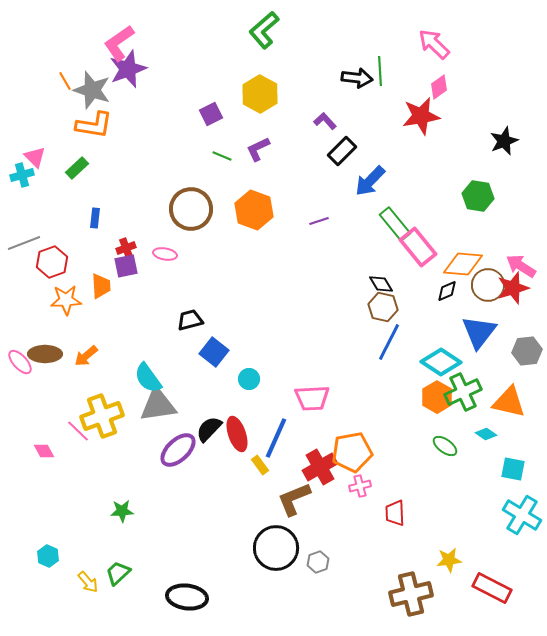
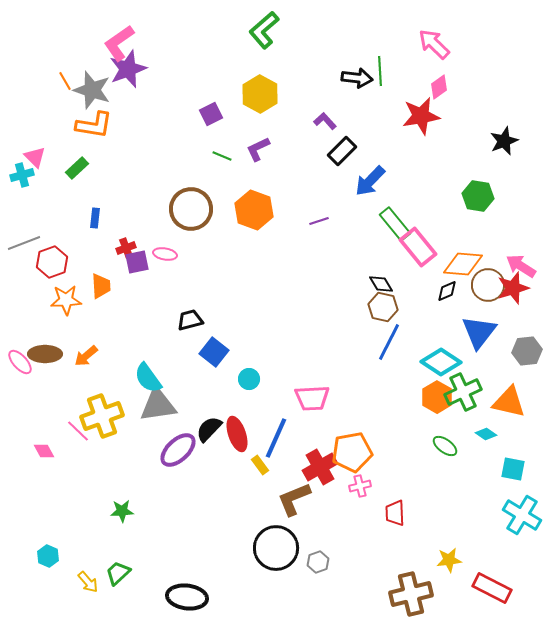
purple square at (126, 266): moved 11 px right, 4 px up
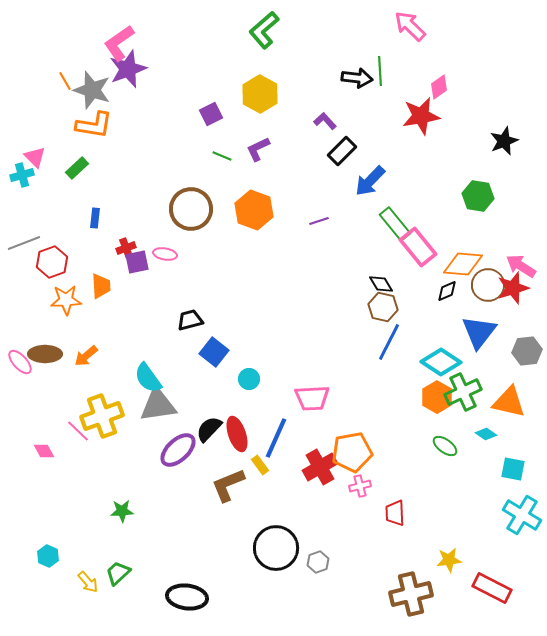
pink arrow at (434, 44): moved 24 px left, 18 px up
brown L-shape at (294, 499): moved 66 px left, 14 px up
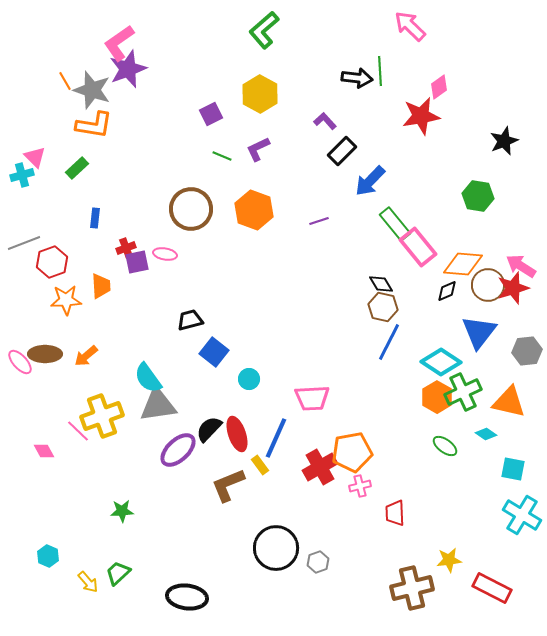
brown cross at (411, 594): moved 1 px right, 6 px up
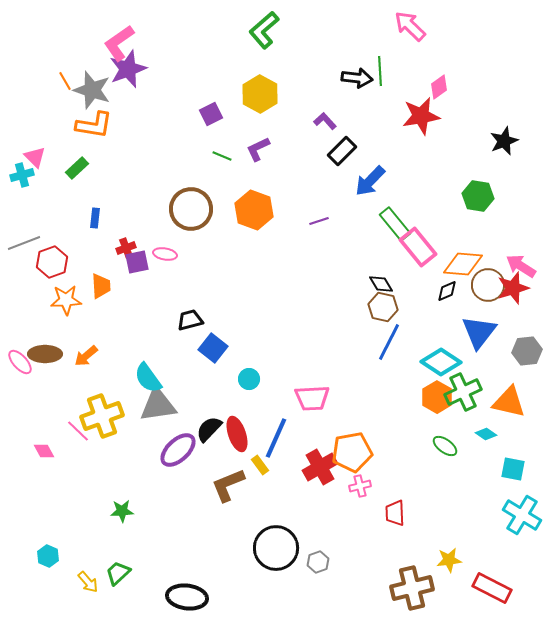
blue square at (214, 352): moved 1 px left, 4 px up
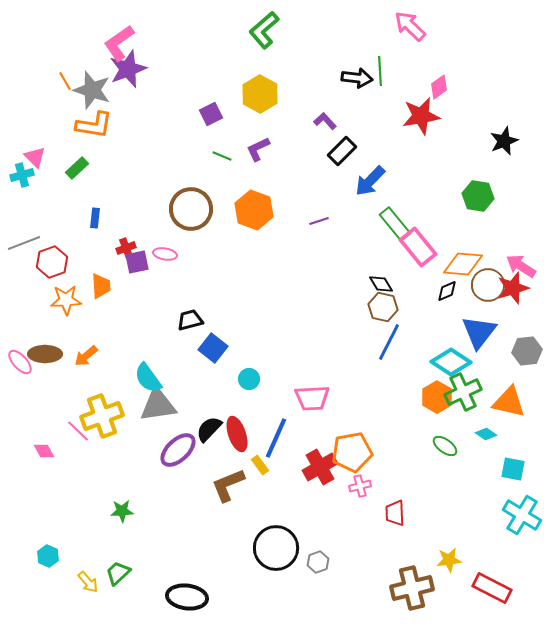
cyan diamond at (441, 362): moved 10 px right
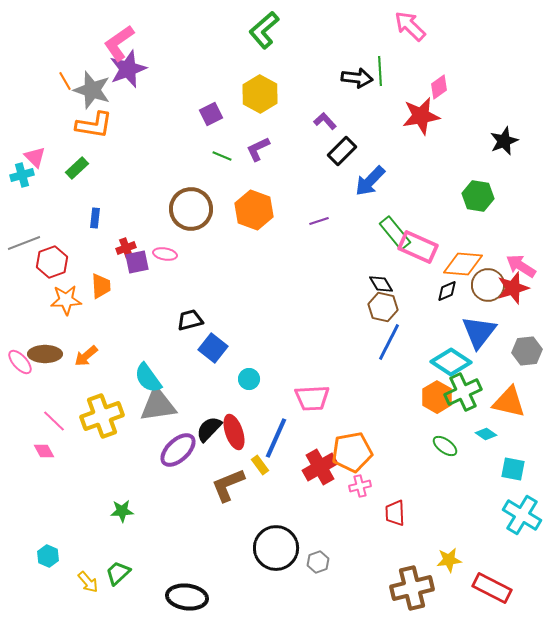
green rectangle at (395, 224): moved 9 px down
pink rectangle at (418, 247): rotated 27 degrees counterclockwise
pink line at (78, 431): moved 24 px left, 10 px up
red ellipse at (237, 434): moved 3 px left, 2 px up
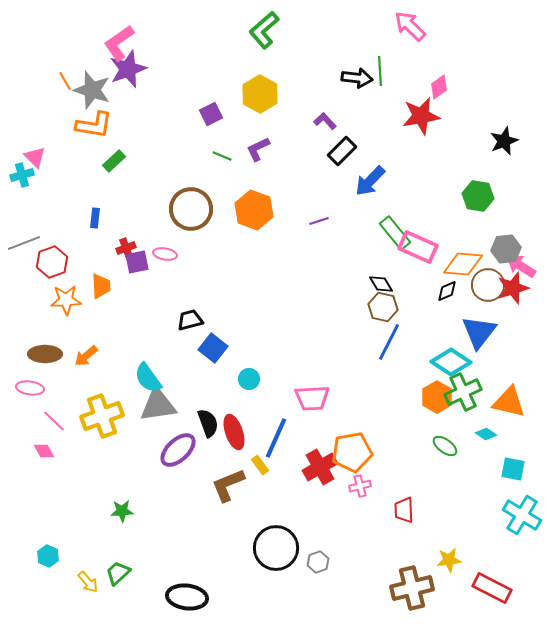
green rectangle at (77, 168): moved 37 px right, 7 px up
gray hexagon at (527, 351): moved 21 px left, 102 px up
pink ellipse at (20, 362): moved 10 px right, 26 px down; rotated 40 degrees counterclockwise
black semicircle at (209, 429): moved 1 px left, 6 px up; rotated 116 degrees clockwise
red trapezoid at (395, 513): moved 9 px right, 3 px up
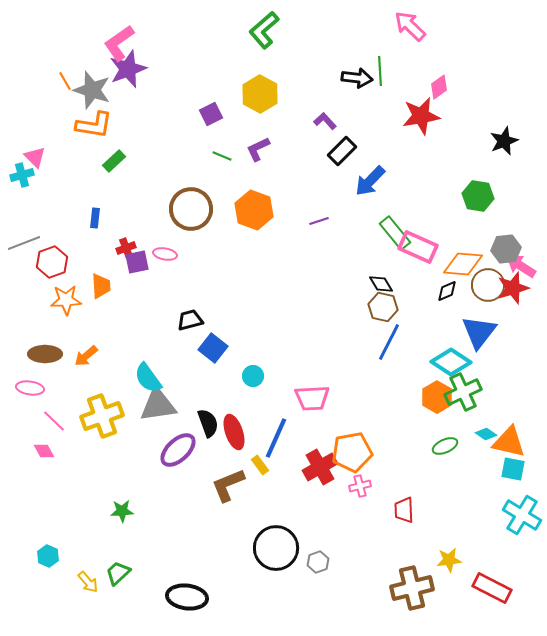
cyan circle at (249, 379): moved 4 px right, 3 px up
orange triangle at (509, 402): moved 40 px down
green ellipse at (445, 446): rotated 60 degrees counterclockwise
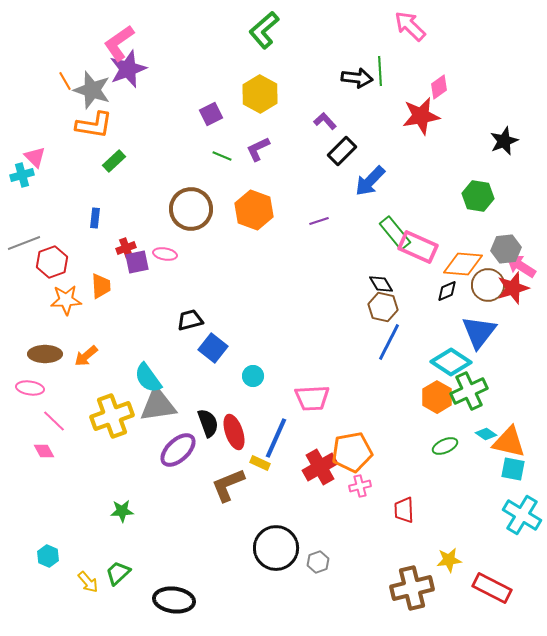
green cross at (463, 392): moved 6 px right, 1 px up
yellow cross at (102, 416): moved 10 px right
yellow rectangle at (260, 465): moved 2 px up; rotated 30 degrees counterclockwise
black ellipse at (187, 597): moved 13 px left, 3 px down
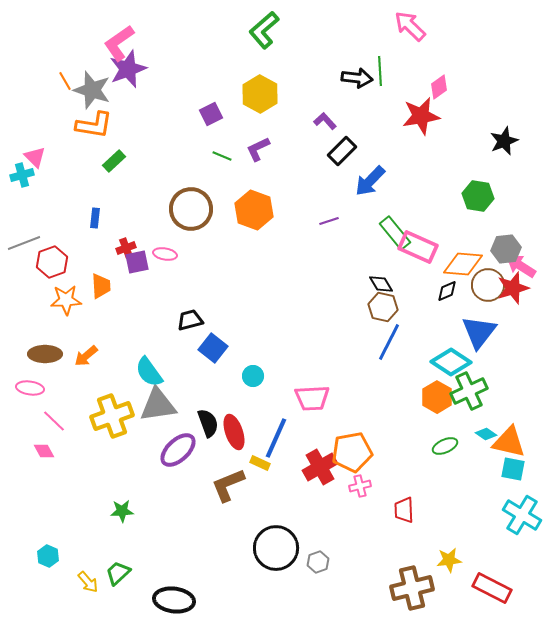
purple line at (319, 221): moved 10 px right
cyan semicircle at (148, 378): moved 1 px right, 6 px up
